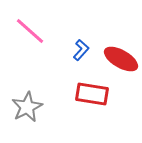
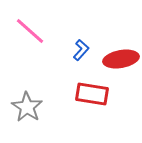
red ellipse: rotated 40 degrees counterclockwise
gray star: rotated 12 degrees counterclockwise
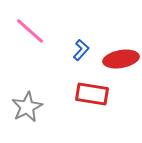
gray star: rotated 12 degrees clockwise
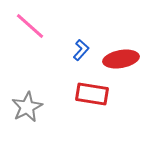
pink line: moved 5 px up
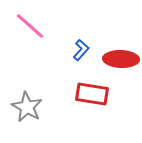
red ellipse: rotated 12 degrees clockwise
gray star: rotated 16 degrees counterclockwise
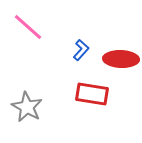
pink line: moved 2 px left, 1 px down
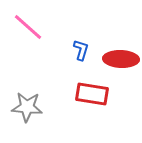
blue L-shape: rotated 25 degrees counterclockwise
gray star: rotated 24 degrees counterclockwise
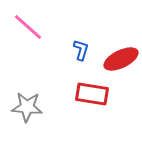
red ellipse: rotated 28 degrees counterclockwise
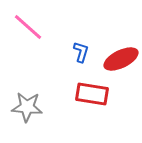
blue L-shape: moved 2 px down
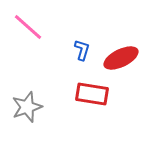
blue L-shape: moved 1 px right, 2 px up
red ellipse: moved 1 px up
gray star: rotated 24 degrees counterclockwise
